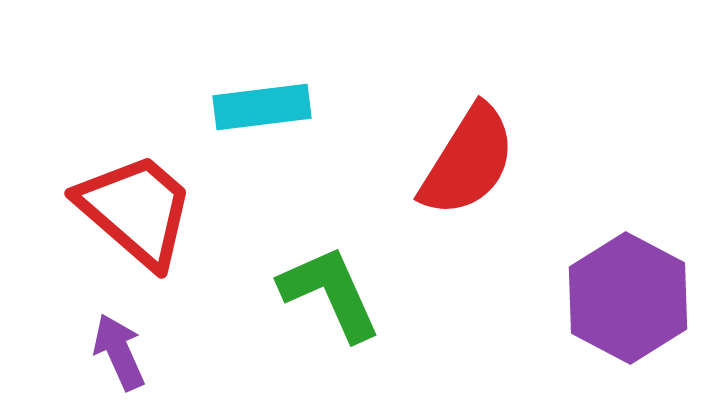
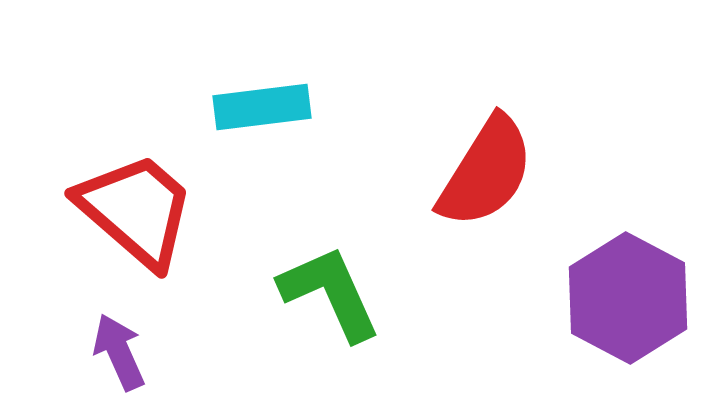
red semicircle: moved 18 px right, 11 px down
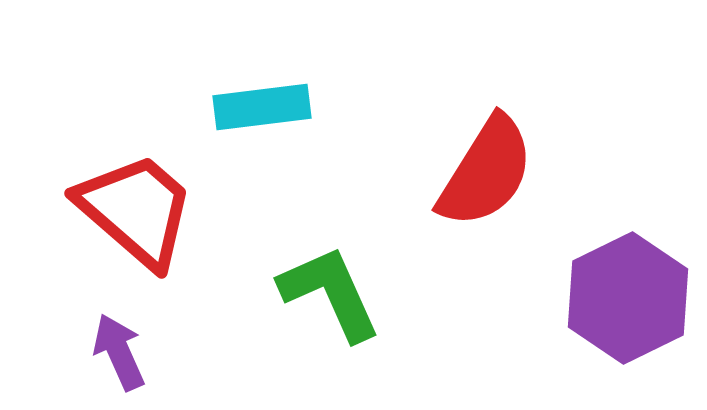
purple hexagon: rotated 6 degrees clockwise
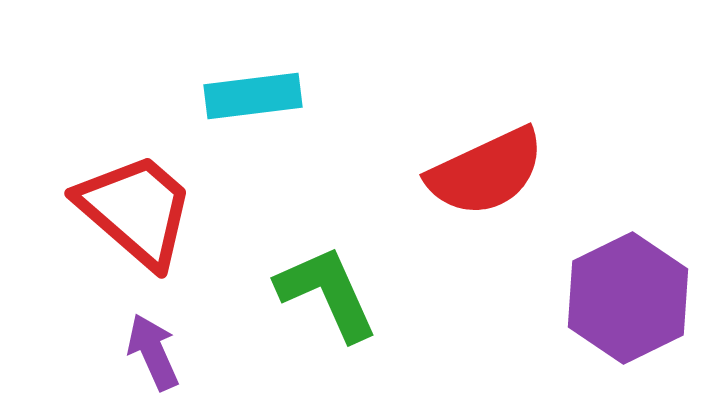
cyan rectangle: moved 9 px left, 11 px up
red semicircle: rotated 33 degrees clockwise
green L-shape: moved 3 px left
purple arrow: moved 34 px right
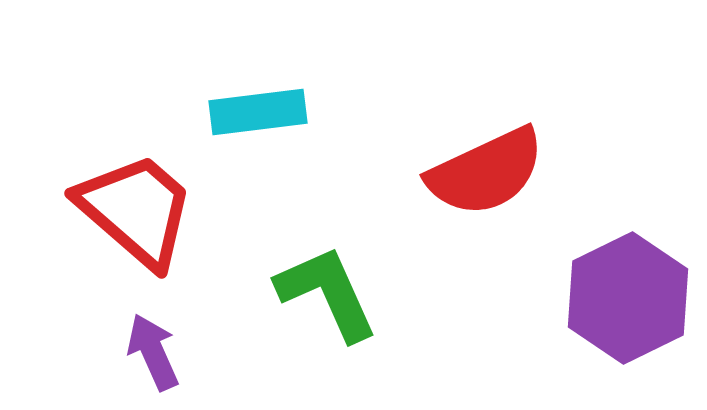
cyan rectangle: moved 5 px right, 16 px down
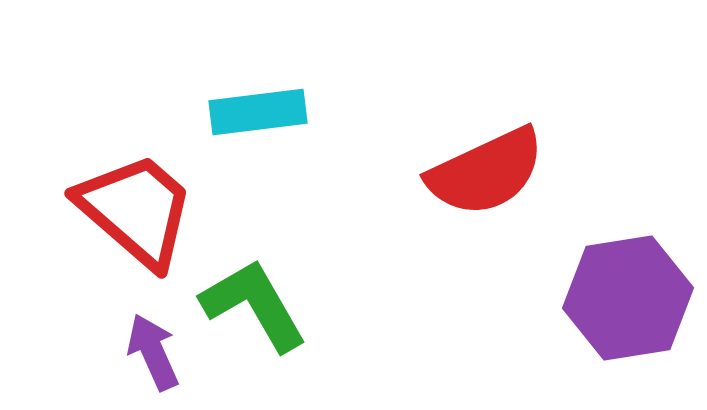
green L-shape: moved 73 px left, 12 px down; rotated 6 degrees counterclockwise
purple hexagon: rotated 17 degrees clockwise
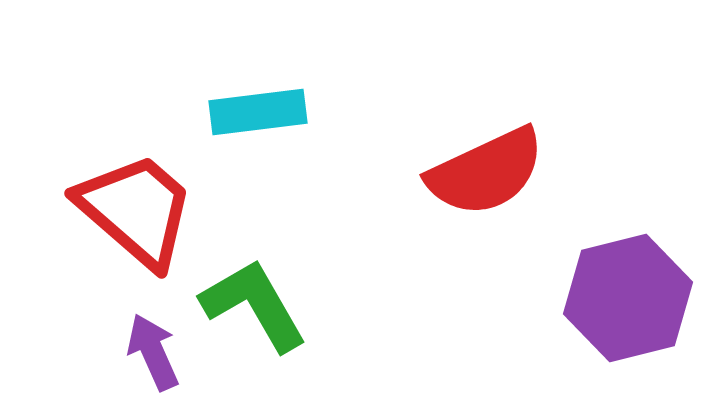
purple hexagon: rotated 5 degrees counterclockwise
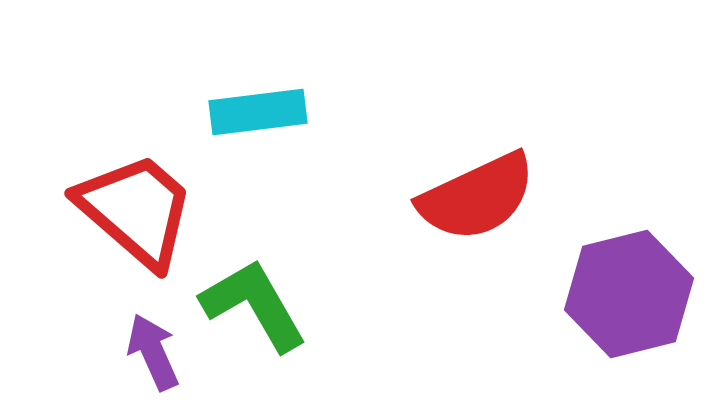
red semicircle: moved 9 px left, 25 px down
purple hexagon: moved 1 px right, 4 px up
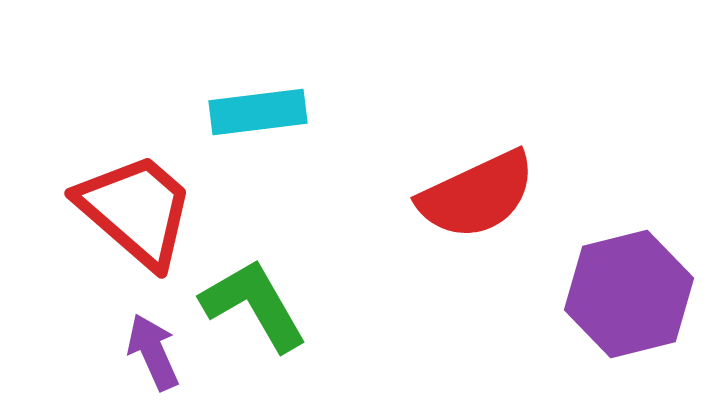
red semicircle: moved 2 px up
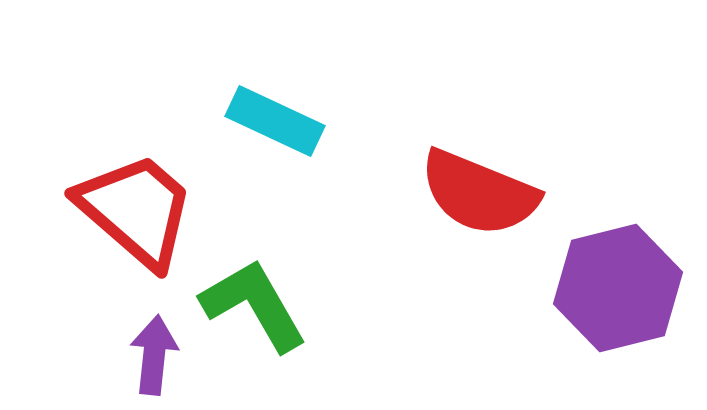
cyan rectangle: moved 17 px right, 9 px down; rotated 32 degrees clockwise
red semicircle: moved 2 px right, 2 px up; rotated 47 degrees clockwise
purple hexagon: moved 11 px left, 6 px up
purple arrow: moved 1 px right, 3 px down; rotated 30 degrees clockwise
